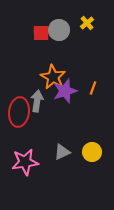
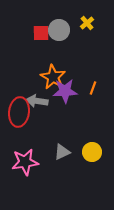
purple star: rotated 15 degrees clockwise
gray arrow: rotated 90 degrees counterclockwise
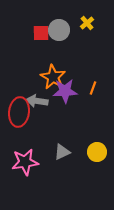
yellow circle: moved 5 px right
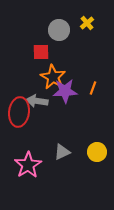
red square: moved 19 px down
pink star: moved 3 px right, 3 px down; rotated 24 degrees counterclockwise
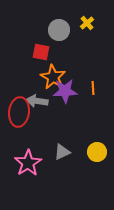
red square: rotated 12 degrees clockwise
orange line: rotated 24 degrees counterclockwise
pink star: moved 2 px up
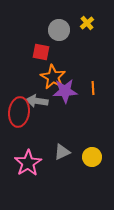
yellow circle: moved 5 px left, 5 px down
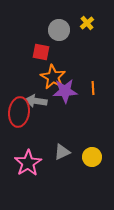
gray arrow: moved 1 px left
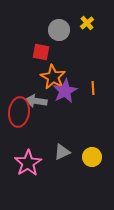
purple star: rotated 25 degrees counterclockwise
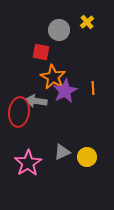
yellow cross: moved 1 px up
yellow circle: moved 5 px left
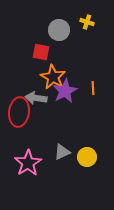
yellow cross: rotated 32 degrees counterclockwise
gray arrow: moved 3 px up
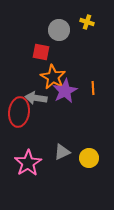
yellow circle: moved 2 px right, 1 px down
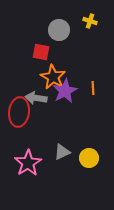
yellow cross: moved 3 px right, 1 px up
